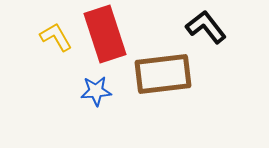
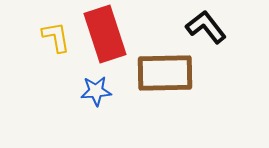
yellow L-shape: rotated 20 degrees clockwise
brown rectangle: moved 2 px right, 1 px up; rotated 6 degrees clockwise
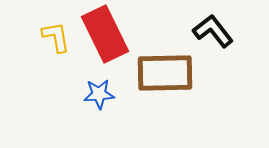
black L-shape: moved 7 px right, 4 px down
red rectangle: rotated 8 degrees counterclockwise
blue star: moved 3 px right, 3 px down
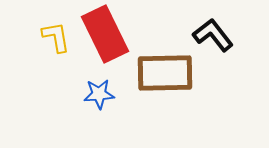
black L-shape: moved 4 px down
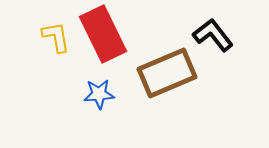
red rectangle: moved 2 px left
brown rectangle: moved 2 px right; rotated 22 degrees counterclockwise
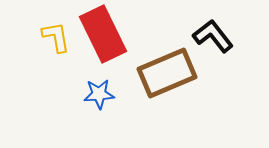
black L-shape: moved 1 px down
